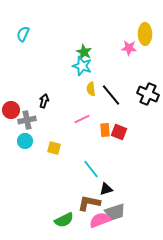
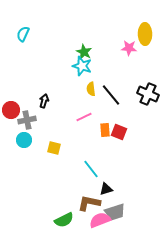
pink line: moved 2 px right, 2 px up
cyan circle: moved 1 px left, 1 px up
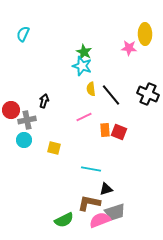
cyan line: rotated 42 degrees counterclockwise
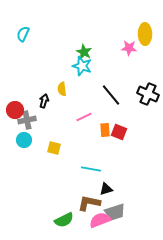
yellow semicircle: moved 29 px left
red circle: moved 4 px right
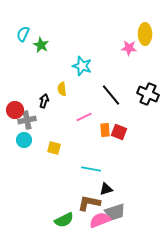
green star: moved 43 px left, 7 px up
